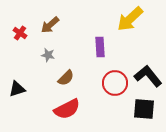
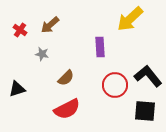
red cross: moved 3 px up
gray star: moved 6 px left, 1 px up
red circle: moved 2 px down
black square: moved 1 px right, 2 px down
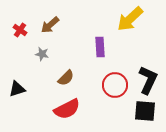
black L-shape: moved 4 px down; rotated 64 degrees clockwise
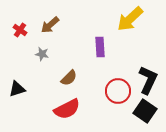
brown semicircle: moved 3 px right
red circle: moved 3 px right, 6 px down
black square: rotated 30 degrees clockwise
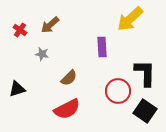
purple rectangle: moved 2 px right
black L-shape: moved 3 px left, 7 px up; rotated 24 degrees counterclockwise
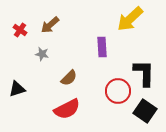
black L-shape: moved 1 px left
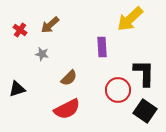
red circle: moved 1 px up
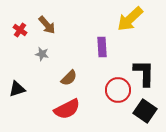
brown arrow: moved 3 px left; rotated 90 degrees counterclockwise
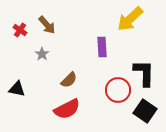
gray star: rotated 24 degrees clockwise
brown semicircle: moved 2 px down
black triangle: rotated 30 degrees clockwise
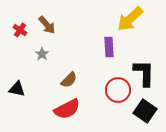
purple rectangle: moved 7 px right
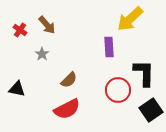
black square: moved 6 px right, 1 px up; rotated 20 degrees clockwise
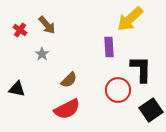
black L-shape: moved 3 px left, 4 px up
